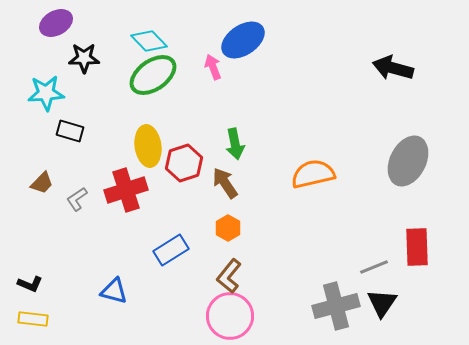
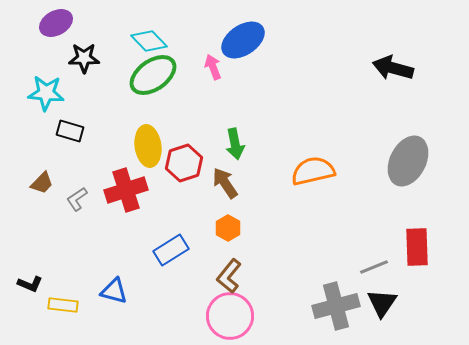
cyan star: rotated 9 degrees clockwise
orange semicircle: moved 3 px up
yellow rectangle: moved 30 px right, 14 px up
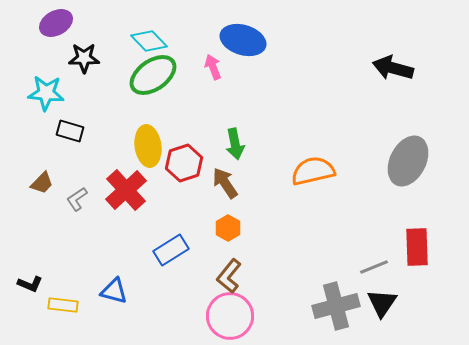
blue ellipse: rotated 51 degrees clockwise
red cross: rotated 24 degrees counterclockwise
